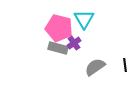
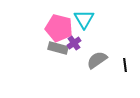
gray semicircle: moved 2 px right, 7 px up
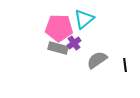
cyan triangle: rotated 20 degrees clockwise
pink pentagon: rotated 12 degrees counterclockwise
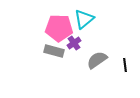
gray rectangle: moved 4 px left, 3 px down
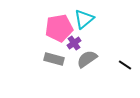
pink pentagon: rotated 12 degrees counterclockwise
gray rectangle: moved 8 px down
gray semicircle: moved 10 px left, 1 px up
black line: rotated 48 degrees counterclockwise
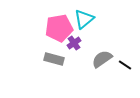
gray semicircle: moved 15 px right
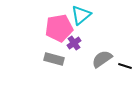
cyan triangle: moved 3 px left, 4 px up
black line: moved 1 px down; rotated 16 degrees counterclockwise
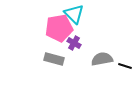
cyan triangle: moved 7 px left, 1 px up; rotated 35 degrees counterclockwise
purple cross: rotated 24 degrees counterclockwise
gray semicircle: rotated 25 degrees clockwise
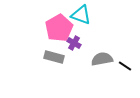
cyan triangle: moved 7 px right, 1 px down; rotated 25 degrees counterclockwise
pink pentagon: rotated 20 degrees counterclockwise
gray rectangle: moved 2 px up
black line: rotated 16 degrees clockwise
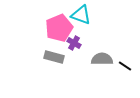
pink pentagon: rotated 8 degrees clockwise
gray semicircle: rotated 10 degrees clockwise
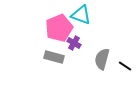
gray semicircle: rotated 75 degrees counterclockwise
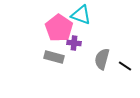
pink pentagon: rotated 16 degrees counterclockwise
purple cross: rotated 24 degrees counterclockwise
